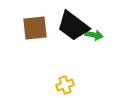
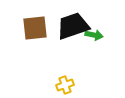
black trapezoid: rotated 124 degrees clockwise
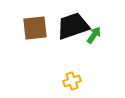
green arrow: rotated 66 degrees counterclockwise
yellow cross: moved 7 px right, 4 px up
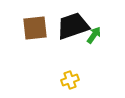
yellow cross: moved 2 px left, 1 px up
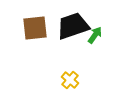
green arrow: moved 1 px right
yellow cross: rotated 30 degrees counterclockwise
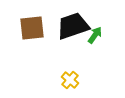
brown square: moved 3 px left
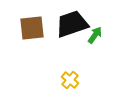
black trapezoid: moved 1 px left, 2 px up
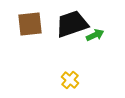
brown square: moved 2 px left, 4 px up
green arrow: rotated 30 degrees clockwise
